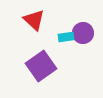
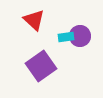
purple circle: moved 3 px left, 3 px down
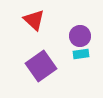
cyan rectangle: moved 15 px right, 17 px down
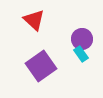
purple circle: moved 2 px right, 3 px down
cyan rectangle: rotated 63 degrees clockwise
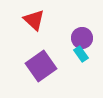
purple circle: moved 1 px up
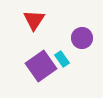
red triangle: rotated 20 degrees clockwise
cyan rectangle: moved 19 px left, 5 px down
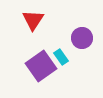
red triangle: moved 1 px left
cyan rectangle: moved 1 px left, 2 px up
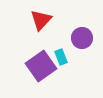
red triangle: moved 8 px right; rotated 10 degrees clockwise
cyan rectangle: rotated 14 degrees clockwise
